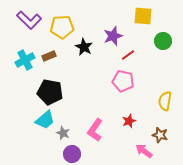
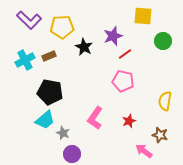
red line: moved 3 px left, 1 px up
pink L-shape: moved 12 px up
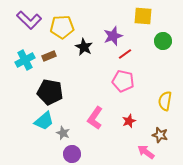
cyan trapezoid: moved 1 px left, 1 px down
pink arrow: moved 2 px right, 1 px down
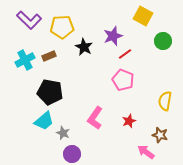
yellow square: rotated 24 degrees clockwise
pink pentagon: moved 1 px up; rotated 10 degrees clockwise
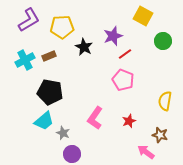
purple L-shape: rotated 75 degrees counterclockwise
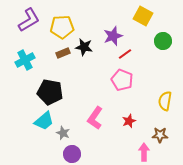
black star: rotated 18 degrees counterclockwise
brown rectangle: moved 14 px right, 3 px up
pink pentagon: moved 1 px left
brown star: rotated 14 degrees counterclockwise
pink arrow: moved 2 px left; rotated 54 degrees clockwise
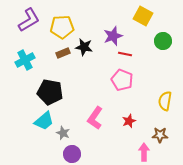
red line: rotated 48 degrees clockwise
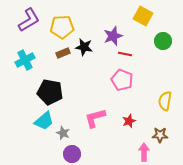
pink L-shape: rotated 40 degrees clockwise
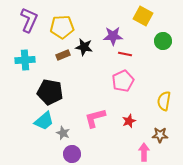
purple L-shape: rotated 35 degrees counterclockwise
purple star: rotated 18 degrees clockwise
brown rectangle: moved 2 px down
cyan cross: rotated 24 degrees clockwise
pink pentagon: moved 1 px right, 1 px down; rotated 25 degrees clockwise
yellow semicircle: moved 1 px left
